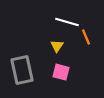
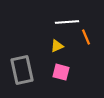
white line: rotated 20 degrees counterclockwise
yellow triangle: rotated 32 degrees clockwise
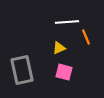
yellow triangle: moved 2 px right, 2 px down
pink square: moved 3 px right
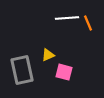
white line: moved 4 px up
orange line: moved 2 px right, 14 px up
yellow triangle: moved 11 px left, 7 px down
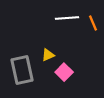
orange line: moved 5 px right
pink square: rotated 30 degrees clockwise
